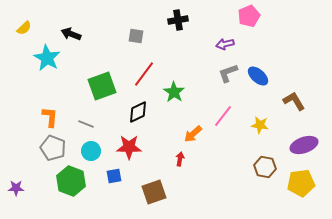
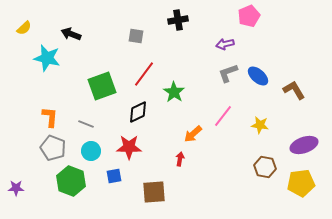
cyan star: rotated 16 degrees counterclockwise
brown L-shape: moved 11 px up
brown square: rotated 15 degrees clockwise
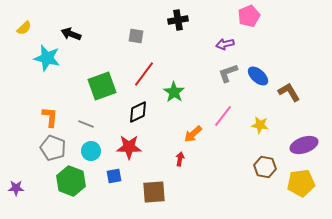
brown L-shape: moved 5 px left, 2 px down
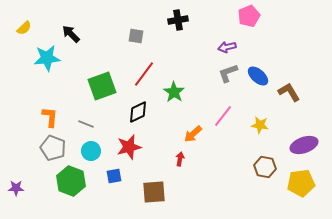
black arrow: rotated 24 degrees clockwise
purple arrow: moved 2 px right, 3 px down
cyan star: rotated 20 degrees counterclockwise
red star: rotated 15 degrees counterclockwise
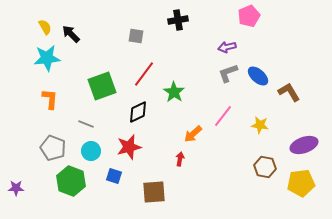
yellow semicircle: moved 21 px right, 1 px up; rotated 77 degrees counterclockwise
orange L-shape: moved 18 px up
blue square: rotated 28 degrees clockwise
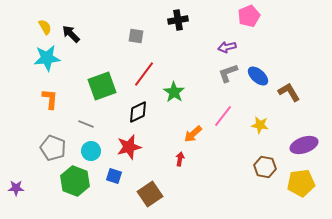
green hexagon: moved 4 px right
brown square: moved 4 px left, 2 px down; rotated 30 degrees counterclockwise
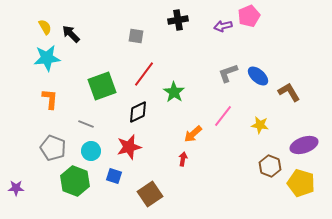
purple arrow: moved 4 px left, 21 px up
red arrow: moved 3 px right
brown hexagon: moved 5 px right, 1 px up; rotated 10 degrees clockwise
yellow pentagon: rotated 24 degrees clockwise
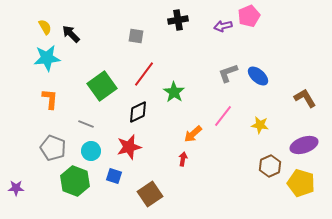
green square: rotated 16 degrees counterclockwise
brown L-shape: moved 16 px right, 6 px down
brown hexagon: rotated 15 degrees clockwise
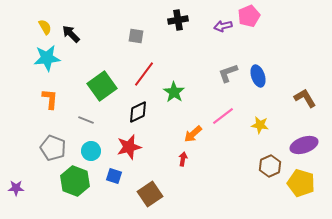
blue ellipse: rotated 30 degrees clockwise
pink line: rotated 15 degrees clockwise
gray line: moved 4 px up
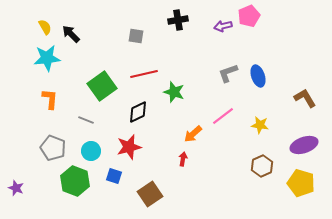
red line: rotated 40 degrees clockwise
green star: rotated 15 degrees counterclockwise
brown hexagon: moved 8 px left
purple star: rotated 21 degrees clockwise
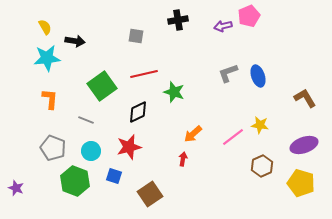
black arrow: moved 4 px right, 7 px down; rotated 144 degrees clockwise
pink line: moved 10 px right, 21 px down
